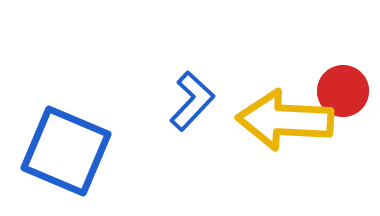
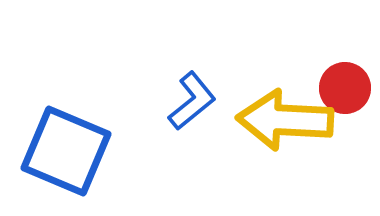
red circle: moved 2 px right, 3 px up
blue L-shape: rotated 8 degrees clockwise
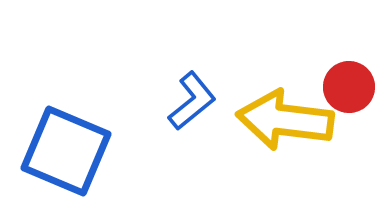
red circle: moved 4 px right, 1 px up
yellow arrow: rotated 4 degrees clockwise
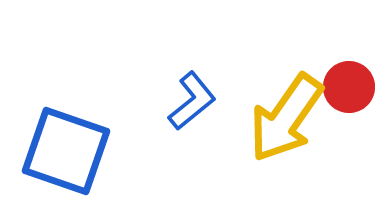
yellow arrow: moved 1 px right, 2 px up; rotated 62 degrees counterclockwise
blue square: rotated 4 degrees counterclockwise
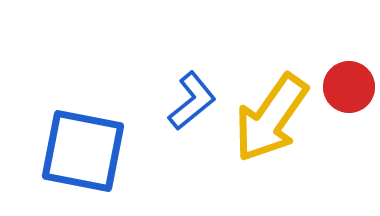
yellow arrow: moved 15 px left
blue square: moved 17 px right; rotated 8 degrees counterclockwise
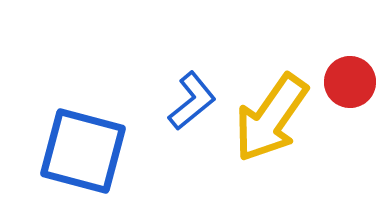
red circle: moved 1 px right, 5 px up
blue square: rotated 4 degrees clockwise
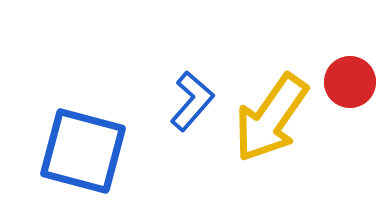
blue L-shape: rotated 10 degrees counterclockwise
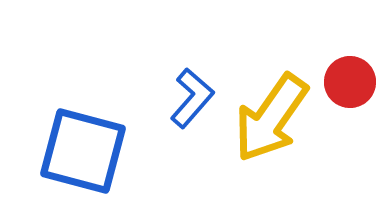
blue L-shape: moved 3 px up
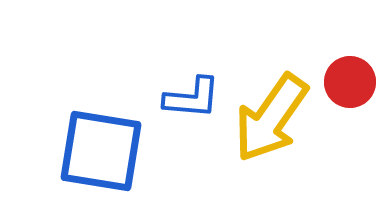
blue L-shape: rotated 54 degrees clockwise
blue square: moved 18 px right; rotated 6 degrees counterclockwise
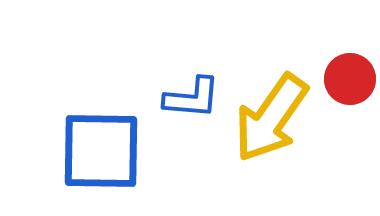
red circle: moved 3 px up
blue square: rotated 8 degrees counterclockwise
